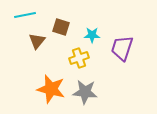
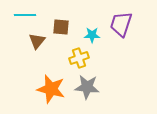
cyan line: rotated 10 degrees clockwise
brown square: rotated 12 degrees counterclockwise
purple trapezoid: moved 1 px left, 24 px up
gray star: moved 2 px right, 5 px up
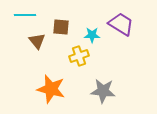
purple trapezoid: rotated 104 degrees clockwise
brown triangle: rotated 18 degrees counterclockwise
yellow cross: moved 2 px up
gray star: moved 16 px right, 4 px down
